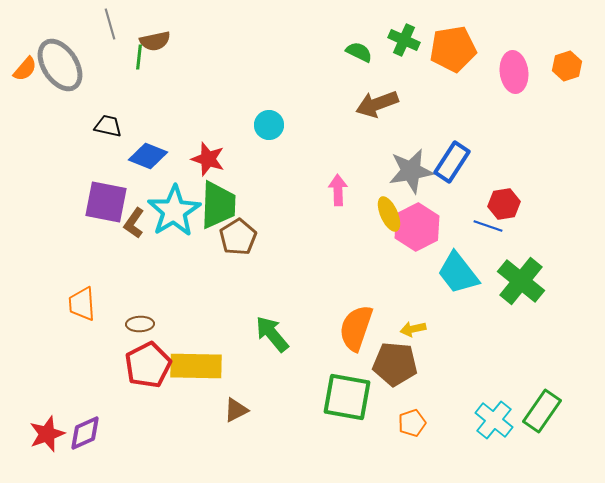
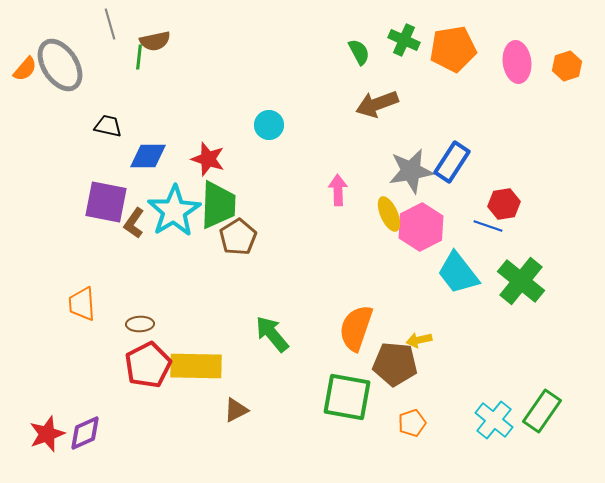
green semicircle at (359, 52): rotated 36 degrees clockwise
pink ellipse at (514, 72): moved 3 px right, 10 px up
blue diamond at (148, 156): rotated 21 degrees counterclockwise
pink hexagon at (417, 227): moved 4 px right
yellow arrow at (413, 329): moved 6 px right, 11 px down
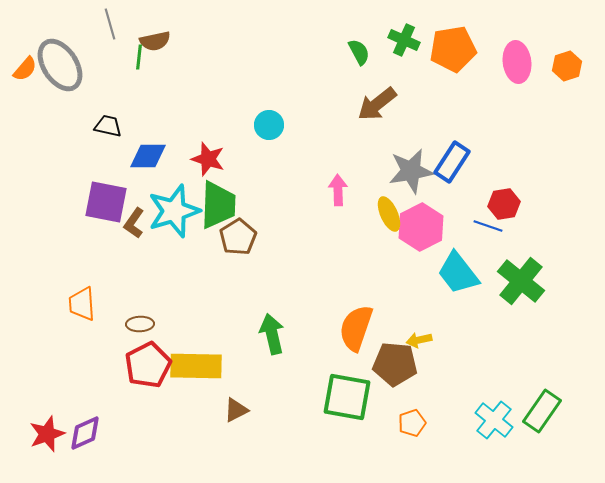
brown arrow at (377, 104): rotated 18 degrees counterclockwise
cyan star at (174, 211): rotated 14 degrees clockwise
green arrow at (272, 334): rotated 27 degrees clockwise
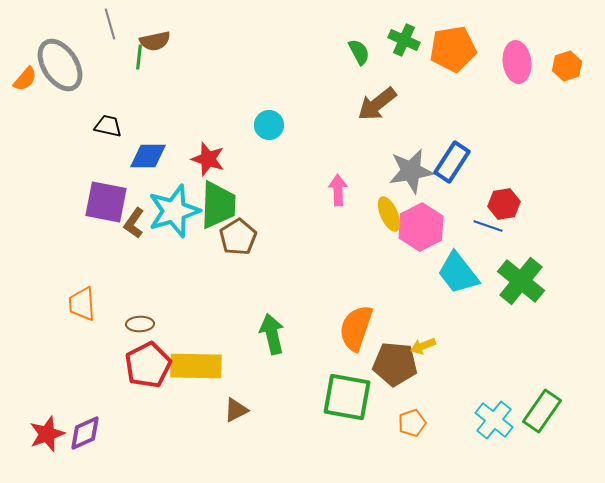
orange semicircle at (25, 69): moved 10 px down
yellow arrow at (419, 340): moved 4 px right, 6 px down; rotated 10 degrees counterclockwise
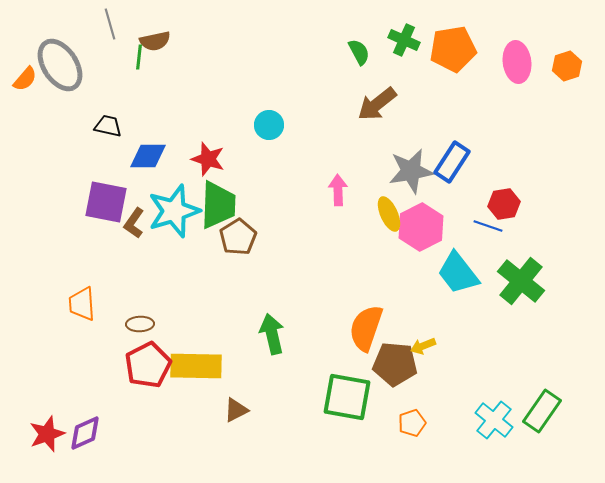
orange semicircle at (356, 328): moved 10 px right
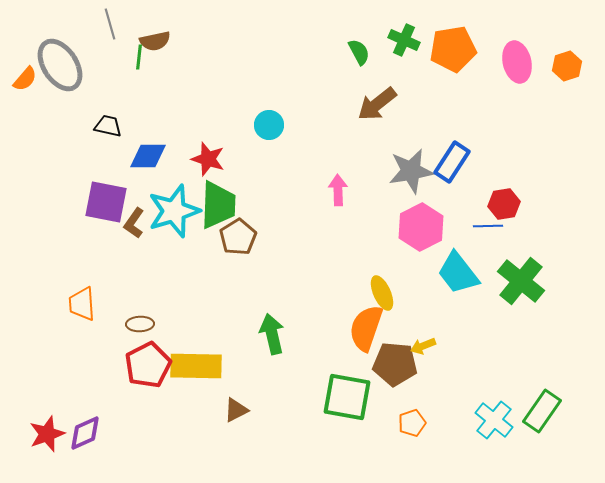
pink ellipse at (517, 62): rotated 6 degrees counterclockwise
yellow ellipse at (389, 214): moved 7 px left, 79 px down
blue line at (488, 226): rotated 20 degrees counterclockwise
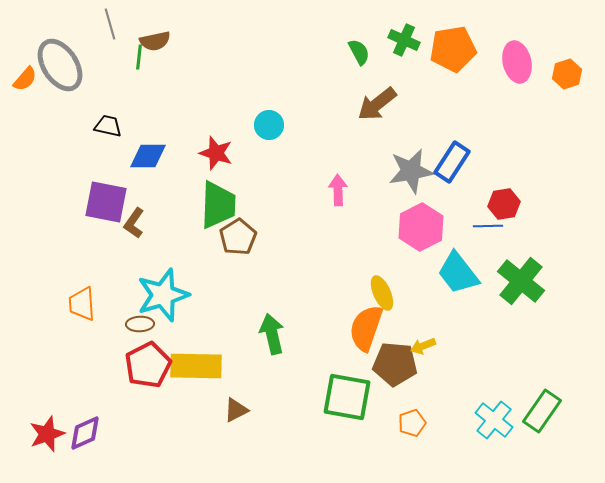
orange hexagon at (567, 66): moved 8 px down
red star at (208, 159): moved 8 px right, 6 px up
cyan star at (174, 211): moved 11 px left, 84 px down
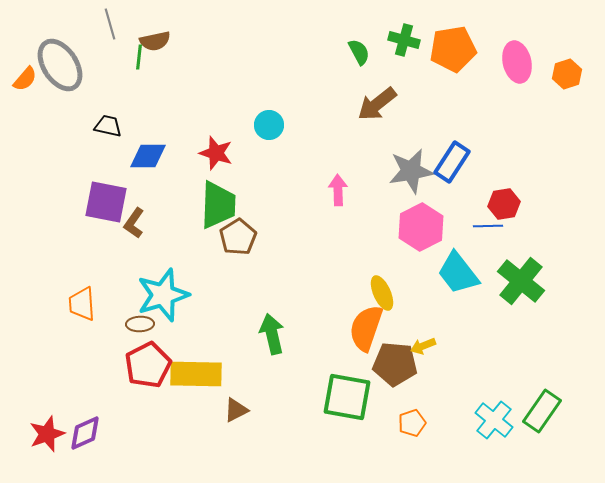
green cross at (404, 40): rotated 8 degrees counterclockwise
yellow rectangle at (196, 366): moved 8 px down
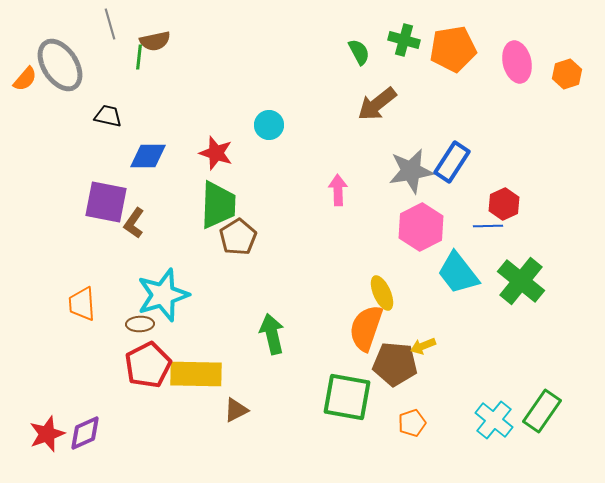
black trapezoid at (108, 126): moved 10 px up
red hexagon at (504, 204): rotated 16 degrees counterclockwise
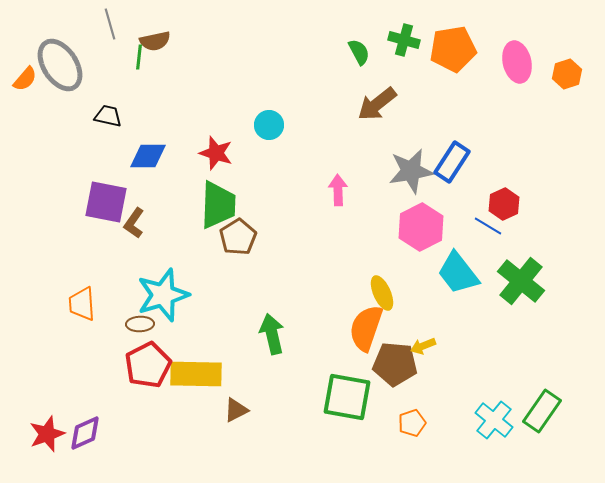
blue line at (488, 226): rotated 32 degrees clockwise
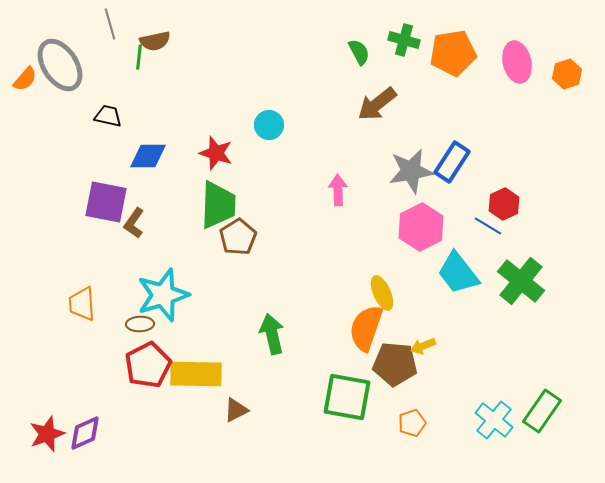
orange pentagon at (453, 49): moved 4 px down
